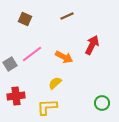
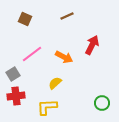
gray square: moved 3 px right, 10 px down
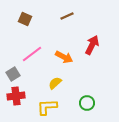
green circle: moved 15 px left
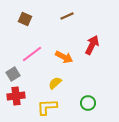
green circle: moved 1 px right
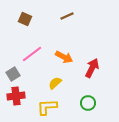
red arrow: moved 23 px down
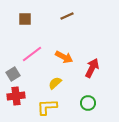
brown square: rotated 24 degrees counterclockwise
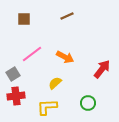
brown square: moved 1 px left
orange arrow: moved 1 px right
red arrow: moved 10 px right, 1 px down; rotated 12 degrees clockwise
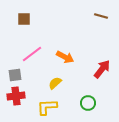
brown line: moved 34 px right; rotated 40 degrees clockwise
gray square: moved 2 px right, 1 px down; rotated 24 degrees clockwise
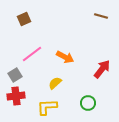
brown square: rotated 24 degrees counterclockwise
gray square: rotated 24 degrees counterclockwise
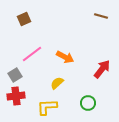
yellow semicircle: moved 2 px right
